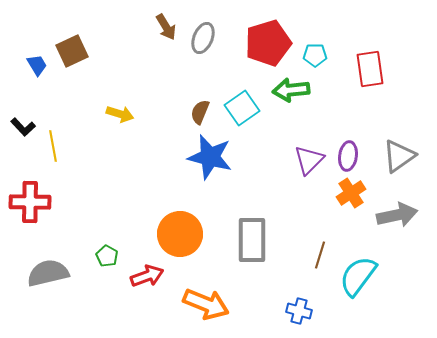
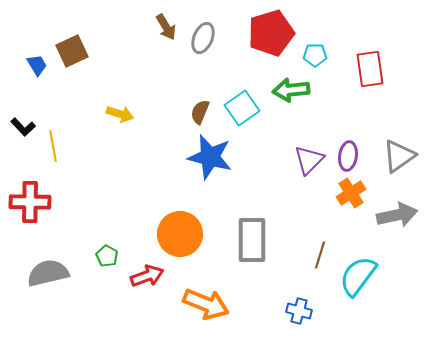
red pentagon: moved 3 px right, 10 px up
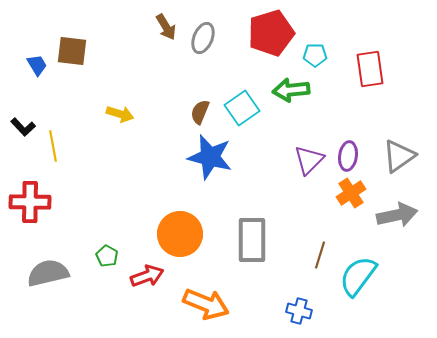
brown square: rotated 32 degrees clockwise
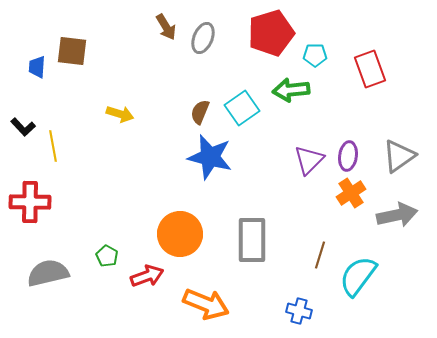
blue trapezoid: moved 2 px down; rotated 145 degrees counterclockwise
red rectangle: rotated 12 degrees counterclockwise
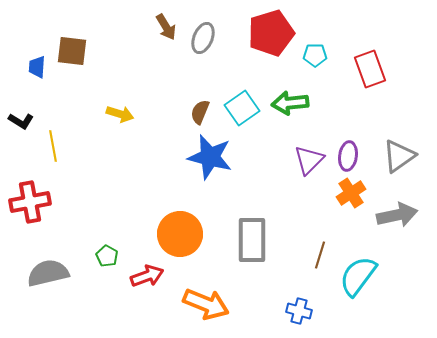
green arrow: moved 1 px left, 13 px down
black L-shape: moved 2 px left, 6 px up; rotated 15 degrees counterclockwise
red cross: rotated 12 degrees counterclockwise
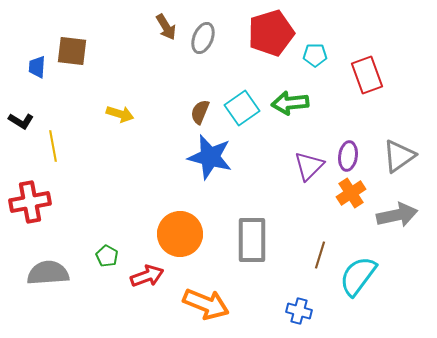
red rectangle: moved 3 px left, 6 px down
purple triangle: moved 6 px down
gray semicircle: rotated 9 degrees clockwise
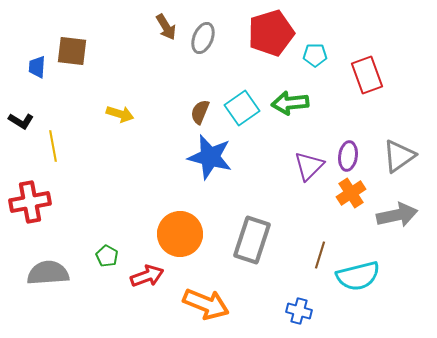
gray rectangle: rotated 18 degrees clockwise
cyan semicircle: rotated 141 degrees counterclockwise
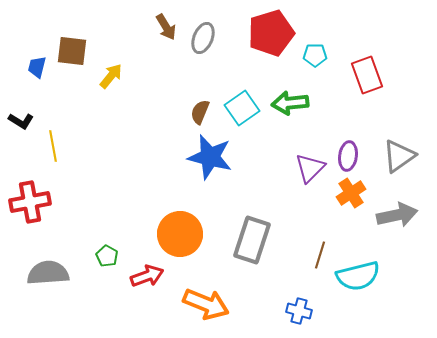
blue trapezoid: rotated 10 degrees clockwise
yellow arrow: moved 9 px left, 38 px up; rotated 68 degrees counterclockwise
purple triangle: moved 1 px right, 2 px down
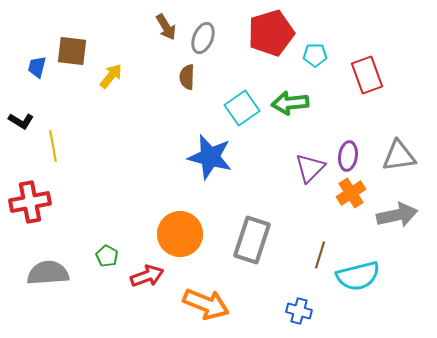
brown semicircle: moved 13 px left, 35 px up; rotated 20 degrees counterclockwise
gray triangle: rotated 27 degrees clockwise
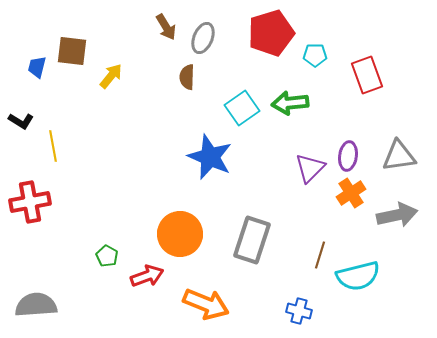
blue star: rotated 9 degrees clockwise
gray semicircle: moved 12 px left, 32 px down
